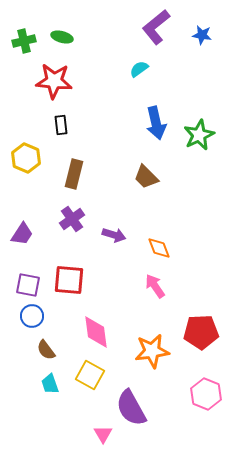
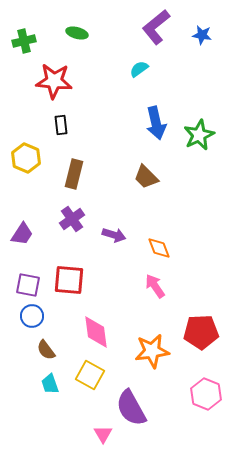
green ellipse: moved 15 px right, 4 px up
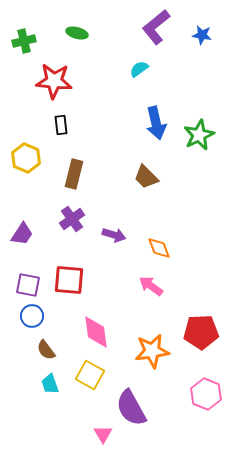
pink arrow: moved 4 px left; rotated 20 degrees counterclockwise
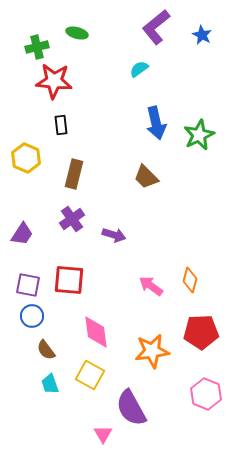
blue star: rotated 18 degrees clockwise
green cross: moved 13 px right, 6 px down
orange diamond: moved 31 px right, 32 px down; rotated 35 degrees clockwise
